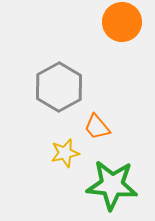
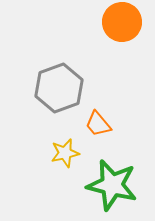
gray hexagon: moved 1 px down; rotated 9 degrees clockwise
orange trapezoid: moved 1 px right, 3 px up
green star: rotated 9 degrees clockwise
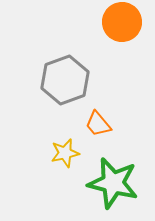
gray hexagon: moved 6 px right, 8 px up
green star: moved 1 px right, 2 px up
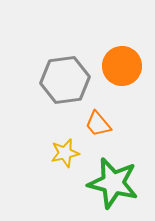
orange circle: moved 44 px down
gray hexagon: rotated 12 degrees clockwise
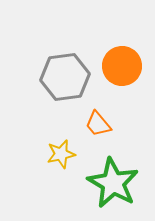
gray hexagon: moved 3 px up
yellow star: moved 4 px left, 1 px down
green star: rotated 15 degrees clockwise
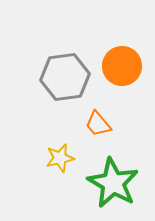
yellow star: moved 1 px left, 4 px down
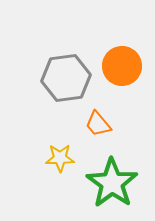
gray hexagon: moved 1 px right, 1 px down
yellow star: rotated 12 degrees clockwise
green star: moved 1 px left; rotated 6 degrees clockwise
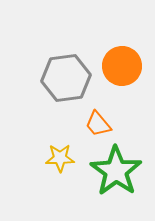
green star: moved 4 px right, 12 px up
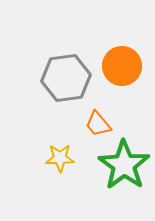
green star: moved 8 px right, 6 px up
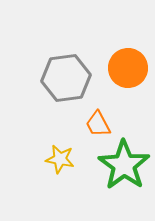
orange circle: moved 6 px right, 2 px down
orange trapezoid: rotated 12 degrees clockwise
yellow star: moved 1 px down; rotated 12 degrees clockwise
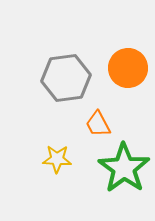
yellow star: moved 3 px left; rotated 8 degrees counterclockwise
green star: moved 3 px down
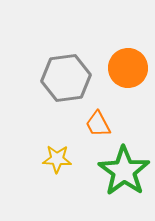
green star: moved 3 px down
